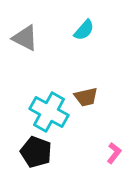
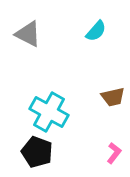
cyan semicircle: moved 12 px right, 1 px down
gray triangle: moved 3 px right, 4 px up
brown trapezoid: moved 27 px right
black pentagon: moved 1 px right
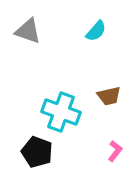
gray triangle: moved 3 px up; rotated 8 degrees counterclockwise
brown trapezoid: moved 4 px left, 1 px up
cyan cross: moved 12 px right; rotated 9 degrees counterclockwise
pink L-shape: moved 1 px right, 2 px up
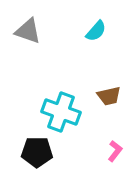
black pentagon: rotated 20 degrees counterclockwise
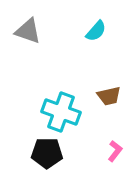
black pentagon: moved 10 px right, 1 px down
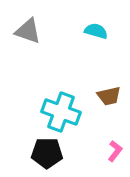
cyan semicircle: rotated 115 degrees counterclockwise
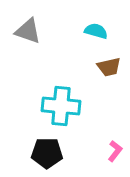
brown trapezoid: moved 29 px up
cyan cross: moved 6 px up; rotated 15 degrees counterclockwise
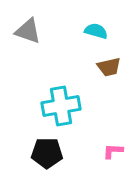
cyan cross: rotated 15 degrees counterclockwise
pink L-shape: moved 2 px left; rotated 125 degrees counterclockwise
